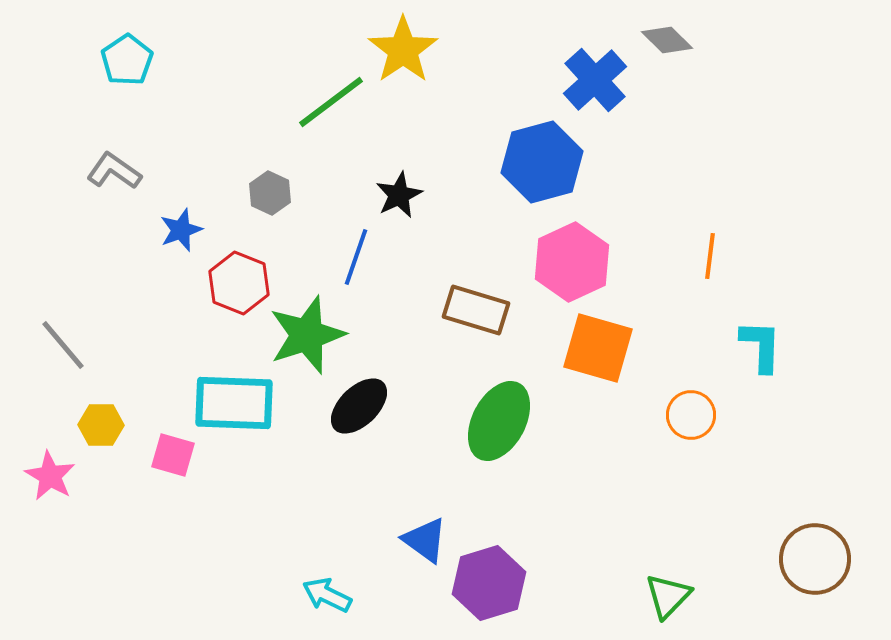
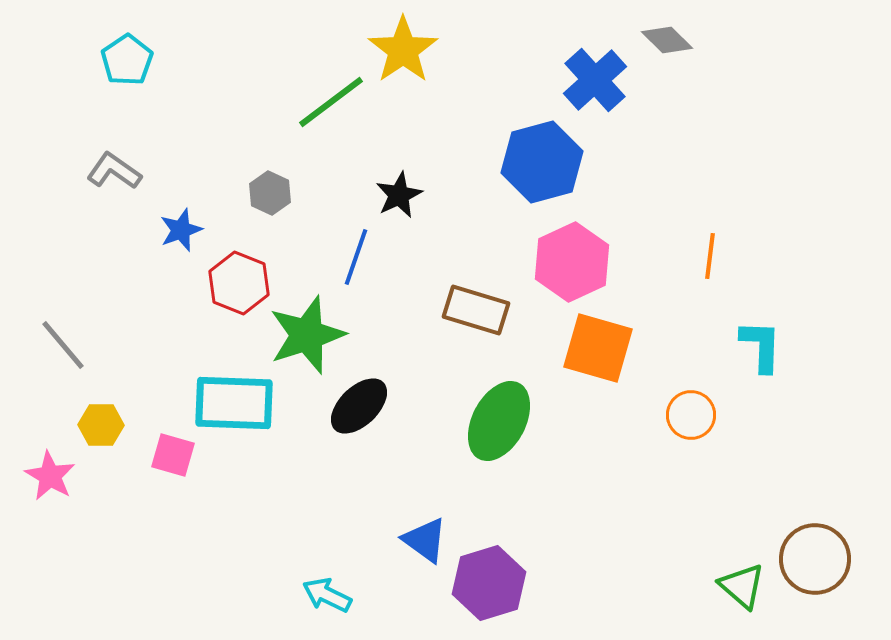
green triangle: moved 74 px right, 10 px up; rotated 33 degrees counterclockwise
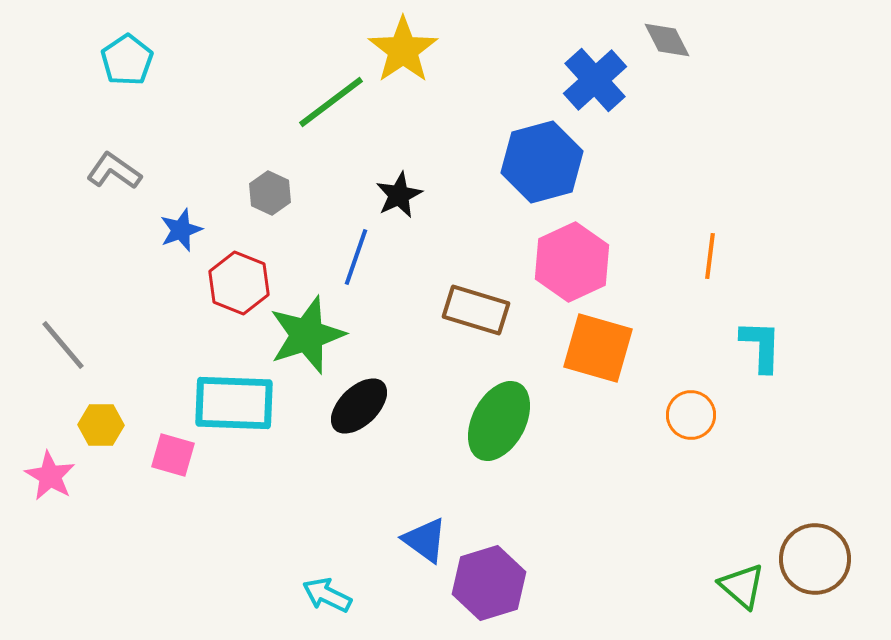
gray diamond: rotated 18 degrees clockwise
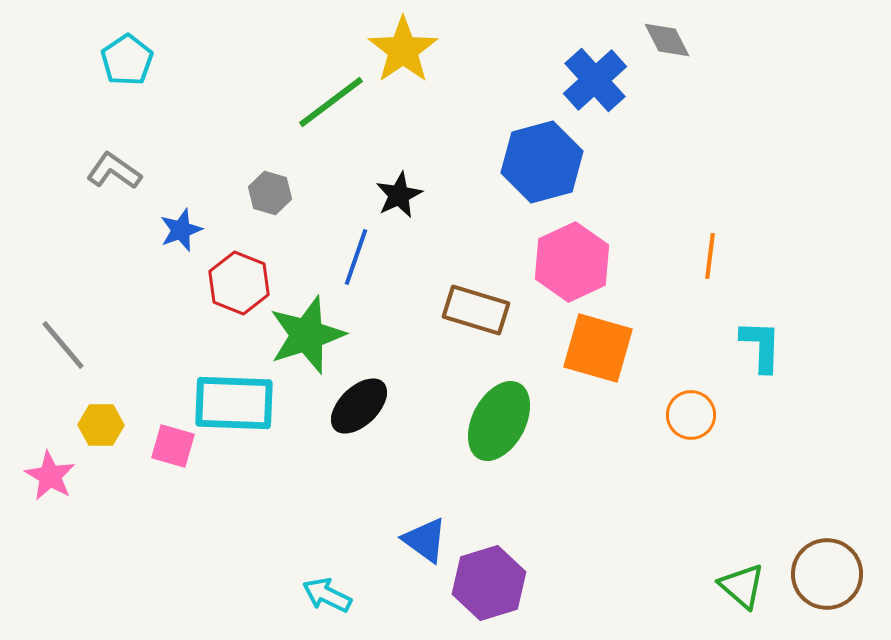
gray hexagon: rotated 9 degrees counterclockwise
pink square: moved 9 px up
brown circle: moved 12 px right, 15 px down
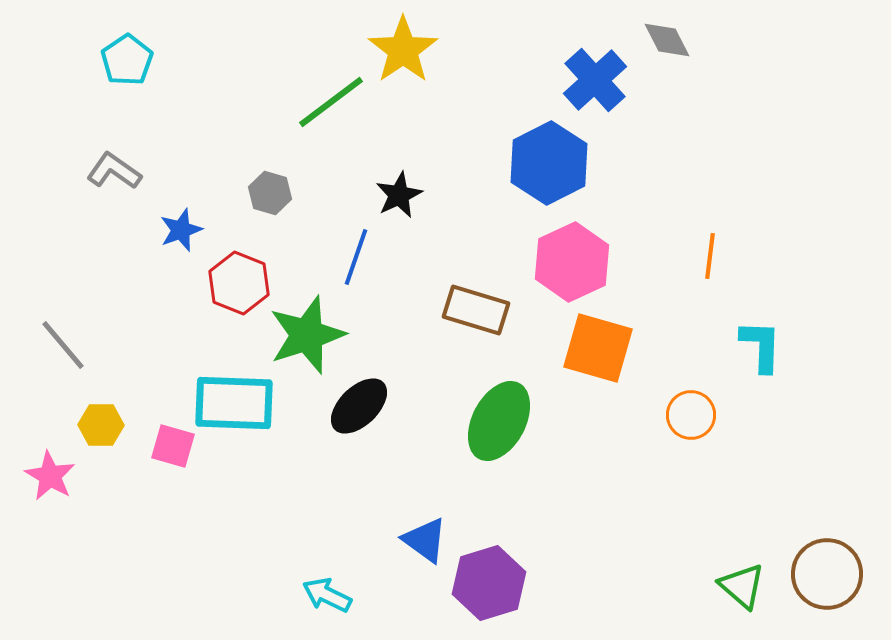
blue hexagon: moved 7 px right, 1 px down; rotated 12 degrees counterclockwise
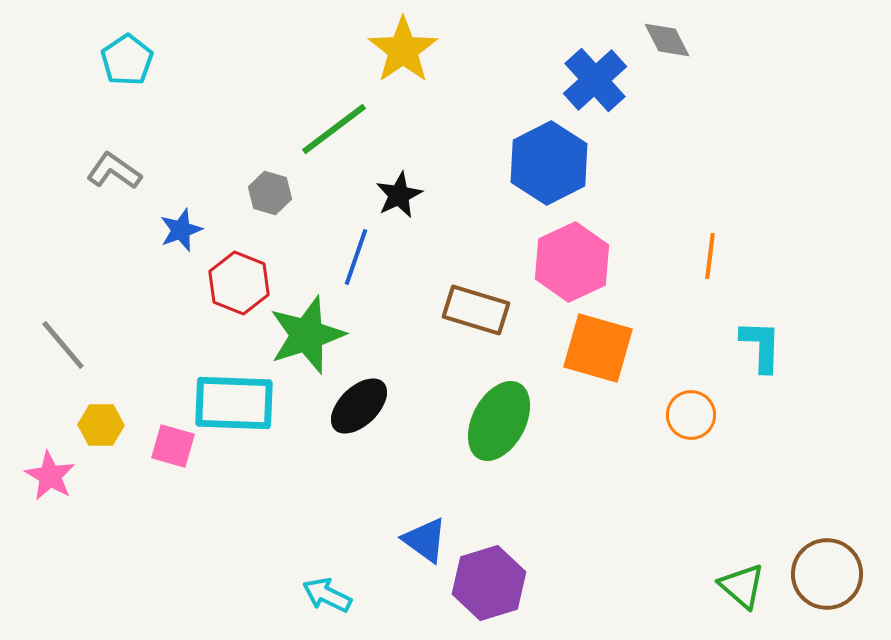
green line: moved 3 px right, 27 px down
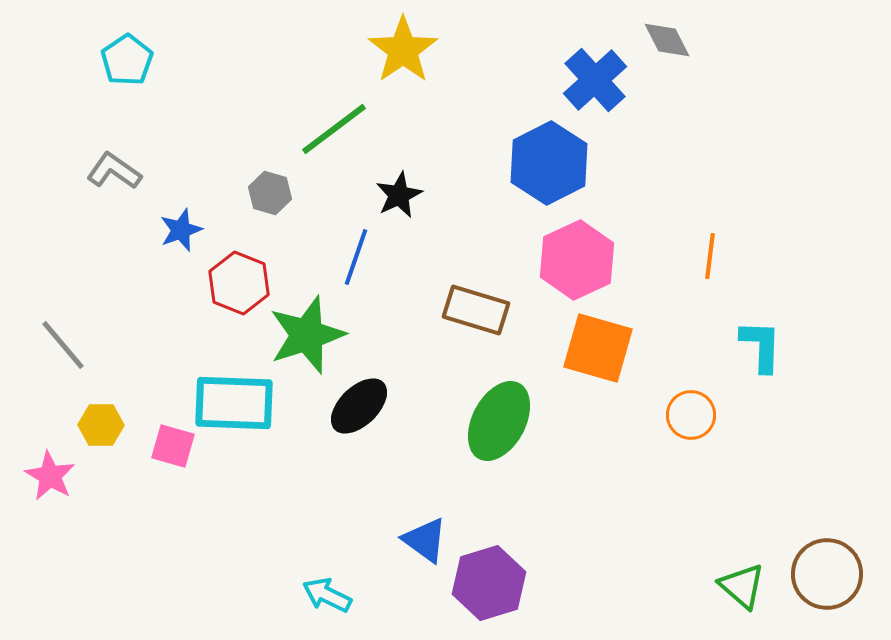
pink hexagon: moved 5 px right, 2 px up
